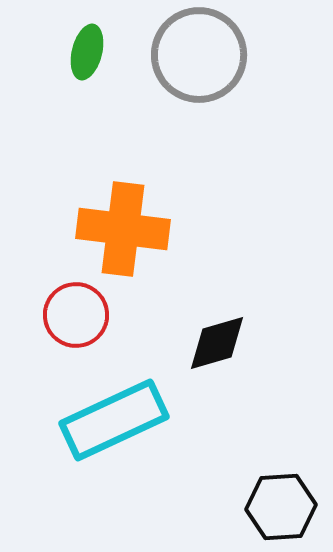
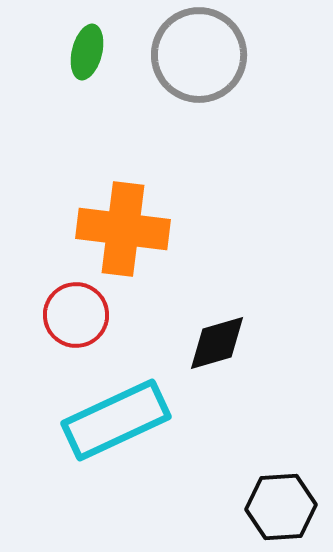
cyan rectangle: moved 2 px right
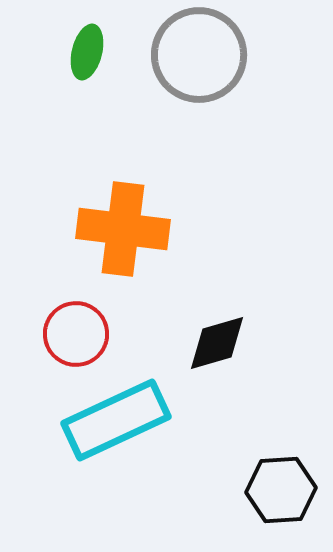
red circle: moved 19 px down
black hexagon: moved 17 px up
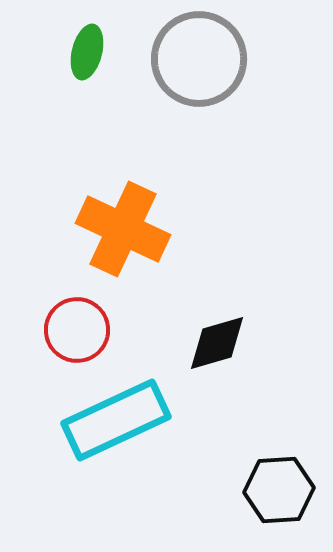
gray circle: moved 4 px down
orange cross: rotated 18 degrees clockwise
red circle: moved 1 px right, 4 px up
black hexagon: moved 2 px left
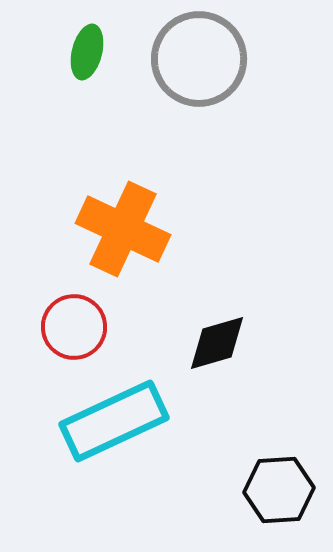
red circle: moved 3 px left, 3 px up
cyan rectangle: moved 2 px left, 1 px down
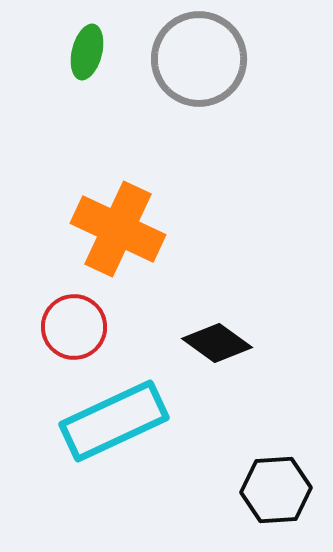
orange cross: moved 5 px left
black diamond: rotated 52 degrees clockwise
black hexagon: moved 3 px left
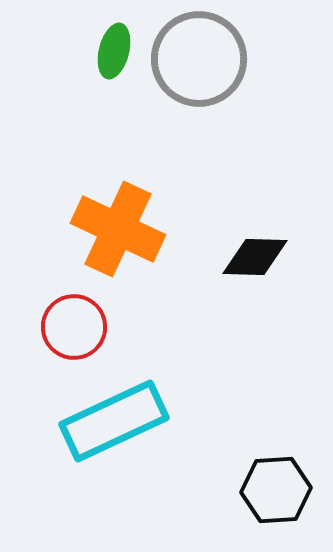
green ellipse: moved 27 px right, 1 px up
black diamond: moved 38 px right, 86 px up; rotated 34 degrees counterclockwise
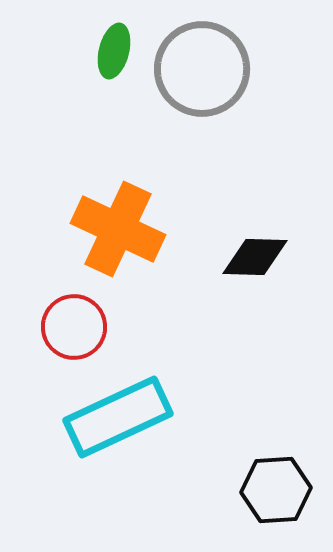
gray circle: moved 3 px right, 10 px down
cyan rectangle: moved 4 px right, 4 px up
